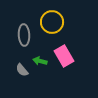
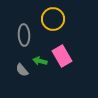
yellow circle: moved 1 px right, 3 px up
pink rectangle: moved 2 px left
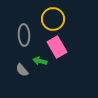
pink rectangle: moved 5 px left, 9 px up
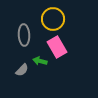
gray semicircle: rotated 96 degrees counterclockwise
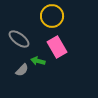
yellow circle: moved 1 px left, 3 px up
gray ellipse: moved 5 px left, 4 px down; rotated 50 degrees counterclockwise
green arrow: moved 2 px left
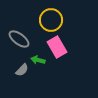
yellow circle: moved 1 px left, 4 px down
green arrow: moved 1 px up
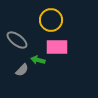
gray ellipse: moved 2 px left, 1 px down
pink rectangle: rotated 60 degrees counterclockwise
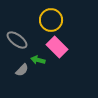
pink rectangle: rotated 45 degrees clockwise
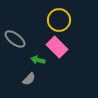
yellow circle: moved 8 px right
gray ellipse: moved 2 px left, 1 px up
gray semicircle: moved 7 px right, 9 px down
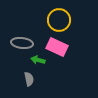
gray ellipse: moved 7 px right, 4 px down; rotated 30 degrees counterclockwise
pink rectangle: rotated 20 degrees counterclockwise
gray semicircle: rotated 56 degrees counterclockwise
